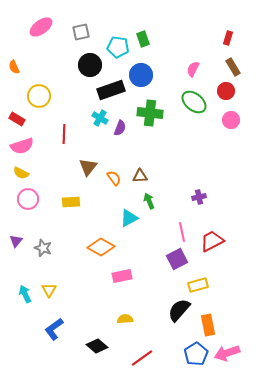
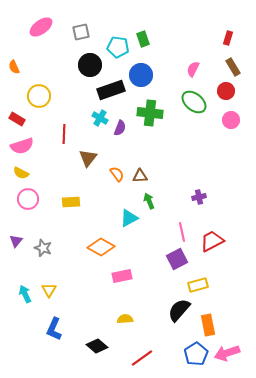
brown triangle at (88, 167): moved 9 px up
orange semicircle at (114, 178): moved 3 px right, 4 px up
blue L-shape at (54, 329): rotated 30 degrees counterclockwise
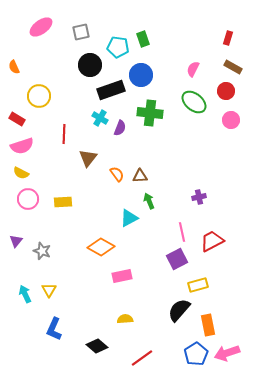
brown rectangle at (233, 67): rotated 30 degrees counterclockwise
yellow rectangle at (71, 202): moved 8 px left
gray star at (43, 248): moved 1 px left, 3 px down
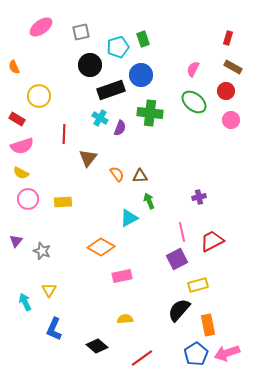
cyan pentagon at (118, 47): rotated 25 degrees counterclockwise
cyan arrow at (25, 294): moved 8 px down
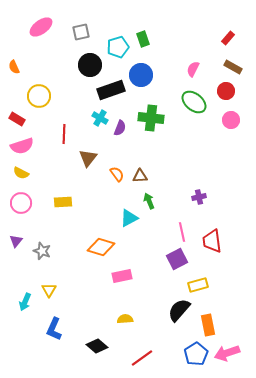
red rectangle at (228, 38): rotated 24 degrees clockwise
green cross at (150, 113): moved 1 px right, 5 px down
pink circle at (28, 199): moved 7 px left, 4 px down
red trapezoid at (212, 241): rotated 70 degrees counterclockwise
orange diamond at (101, 247): rotated 12 degrees counterclockwise
cyan arrow at (25, 302): rotated 132 degrees counterclockwise
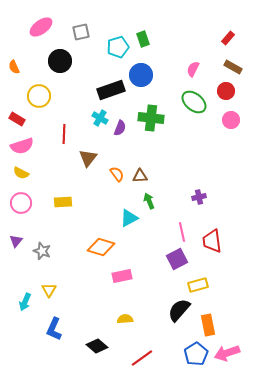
black circle at (90, 65): moved 30 px left, 4 px up
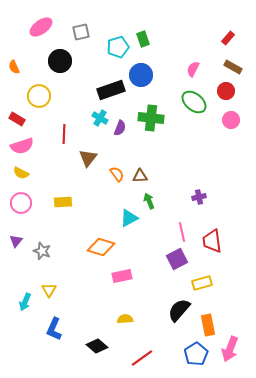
yellow rectangle at (198, 285): moved 4 px right, 2 px up
pink arrow at (227, 353): moved 3 px right, 4 px up; rotated 50 degrees counterclockwise
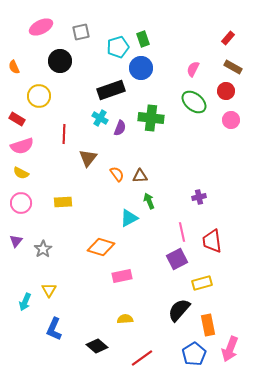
pink ellipse at (41, 27): rotated 10 degrees clockwise
blue circle at (141, 75): moved 7 px up
gray star at (42, 251): moved 1 px right, 2 px up; rotated 18 degrees clockwise
blue pentagon at (196, 354): moved 2 px left
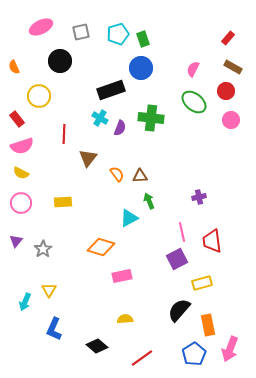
cyan pentagon at (118, 47): moved 13 px up
red rectangle at (17, 119): rotated 21 degrees clockwise
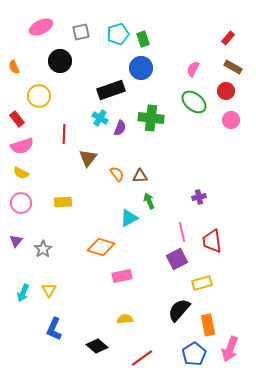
cyan arrow at (25, 302): moved 2 px left, 9 px up
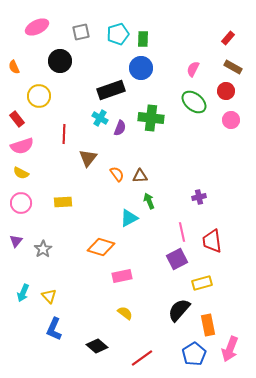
pink ellipse at (41, 27): moved 4 px left
green rectangle at (143, 39): rotated 21 degrees clockwise
yellow triangle at (49, 290): moved 6 px down; rotated 14 degrees counterclockwise
yellow semicircle at (125, 319): moved 6 px up; rotated 42 degrees clockwise
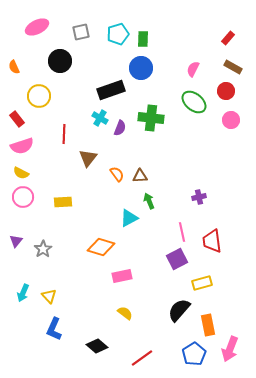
pink circle at (21, 203): moved 2 px right, 6 px up
